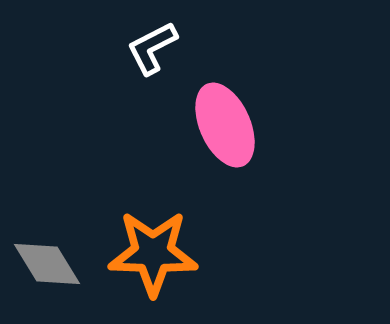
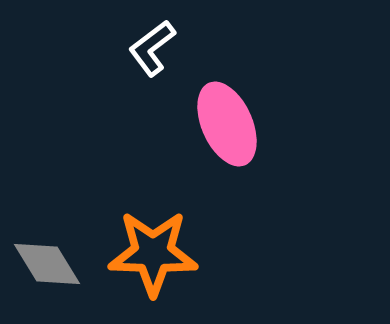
white L-shape: rotated 10 degrees counterclockwise
pink ellipse: moved 2 px right, 1 px up
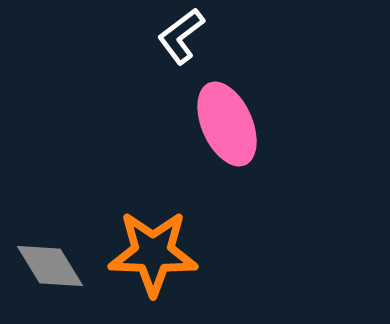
white L-shape: moved 29 px right, 12 px up
gray diamond: moved 3 px right, 2 px down
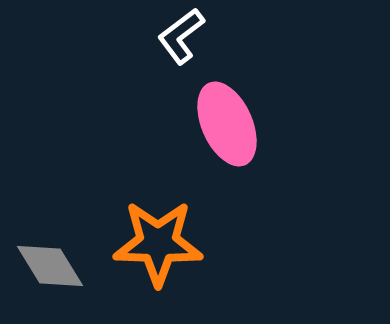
orange star: moved 5 px right, 10 px up
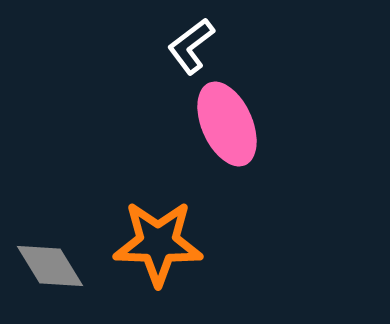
white L-shape: moved 10 px right, 10 px down
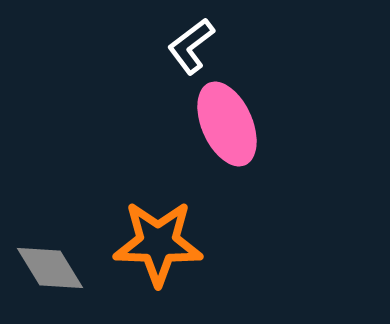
gray diamond: moved 2 px down
